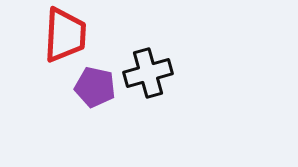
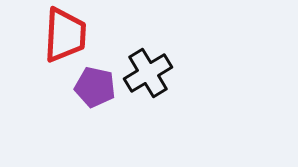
black cross: rotated 15 degrees counterclockwise
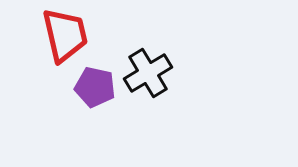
red trapezoid: rotated 16 degrees counterclockwise
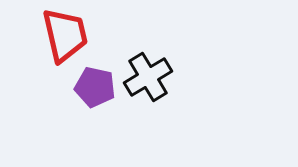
black cross: moved 4 px down
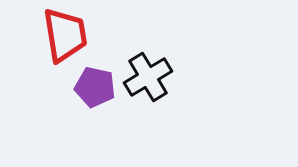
red trapezoid: rotated 4 degrees clockwise
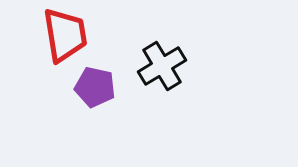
black cross: moved 14 px right, 11 px up
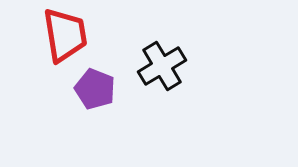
purple pentagon: moved 2 px down; rotated 9 degrees clockwise
